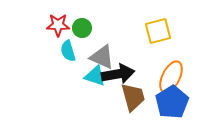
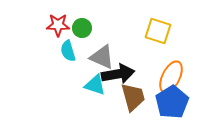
yellow square: rotated 32 degrees clockwise
cyan triangle: moved 9 px down
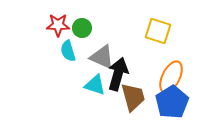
black arrow: rotated 64 degrees counterclockwise
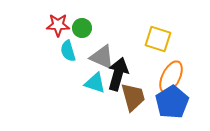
yellow square: moved 8 px down
cyan triangle: moved 2 px up
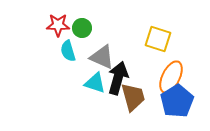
black arrow: moved 4 px down
blue pentagon: moved 5 px right, 1 px up
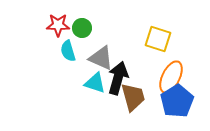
gray triangle: moved 1 px left, 1 px down
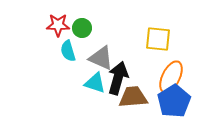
yellow square: rotated 12 degrees counterclockwise
brown trapezoid: rotated 80 degrees counterclockwise
blue pentagon: moved 3 px left
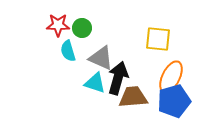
blue pentagon: rotated 16 degrees clockwise
